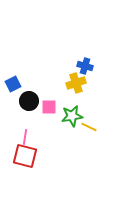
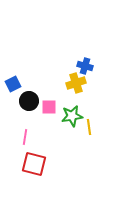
yellow line: rotated 56 degrees clockwise
red square: moved 9 px right, 8 px down
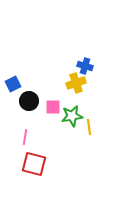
pink square: moved 4 px right
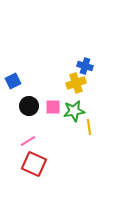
blue square: moved 3 px up
black circle: moved 5 px down
green star: moved 2 px right, 5 px up
pink line: moved 3 px right, 4 px down; rotated 49 degrees clockwise
red square: rotated 10 degrees clockwise
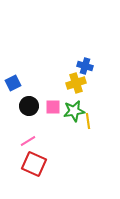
blue square: moved 2 px down
yellow line: moved 1 px left, 6 px up
